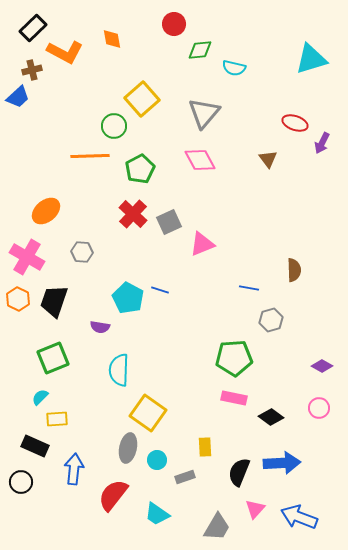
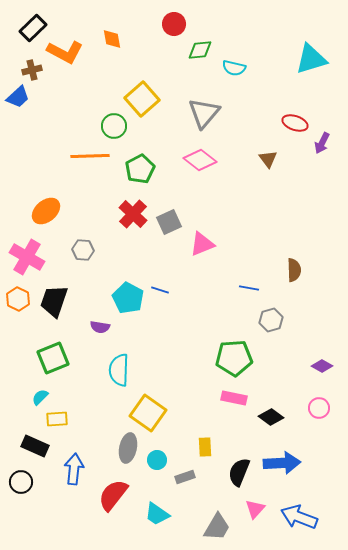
pink diamond at (200, 160): rotated 24 degrees counterclockwise
gray hexagon at (82, 252): moved 1 px right, 2 px up
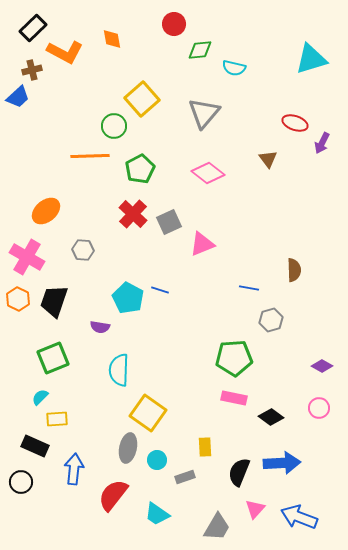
pink diamond at (200, 160): moved 8 px right, 13 px down
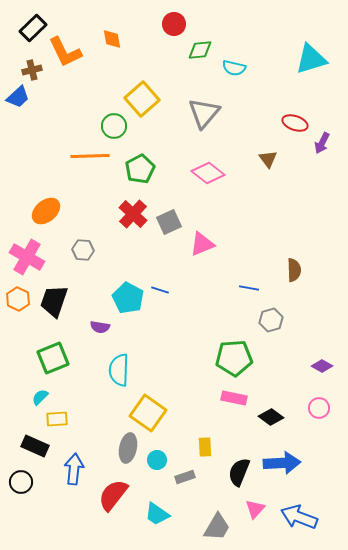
orange L-shape at (65, 52): rotated 36 degrees clockwise
